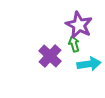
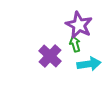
green arrow: moved 1 px right
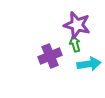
purple star: moved 2 px left; rotated 12 degrees counterclockwise
purple cross: rotated 25 degrees clockwise
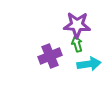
purple star: rotated 12 degrees counterclockwise
green arrow: moved 2 px right
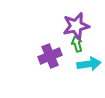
purple star: moved 1 px left, 1 px down; rotated 16 degrees counterclockwise
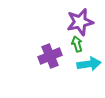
purple star: moved 4 px right, 4 px up
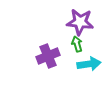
purple star: rotated 20 degrees clockwise
purple cross: moved 2 px left
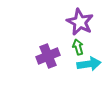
purple star: rotated 20 degrees clockwise
green arrow: moved 1 px right, 3 px down
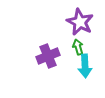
cyan arrow: moved 4 px left, 2 px down; rotated 95 degrees clockwise
